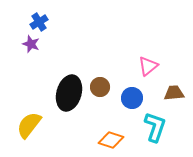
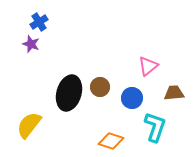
orange diamond: moved 1 px down
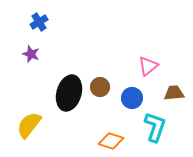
purple star: moved 10 px down
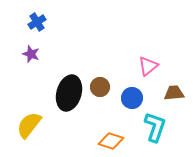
blue cross: moved 2 px left
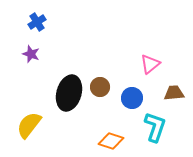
pink triangle: moved 2 px right, 2 px up
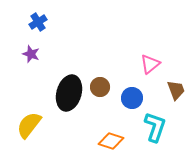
blue cross: moved 1 px right
brown trapezoid: moved 2 px right, 3 px up; rotated 75 degrees clockwise
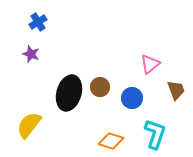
cyan L-shape: moved 7 px down
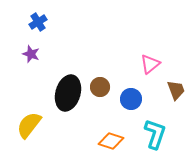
black ellipse: moved 1 px left
blue circle: moved 1 px left, 1 px down
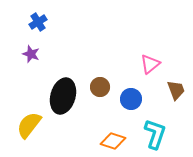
black ellipse: moved 5 px left, 3 px down
orange diamond: moved 2 px right
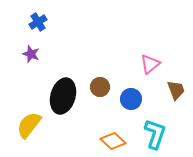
orange diamond: rotated 25 degrees clockwise
